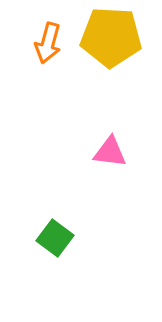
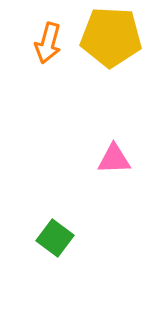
pink triangle: moved 4 px right, 7 px down; rotated 9 degrees counterclockwise
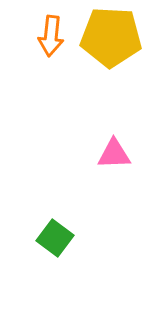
orange arrow: moved 3 px right, 7 px up; rotated 9 degrees counterclockwise
pink triangle: moved 5 px up
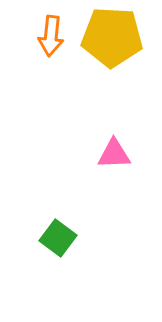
yellow pentagon: moved 1 px right
green square: moved 3 px right
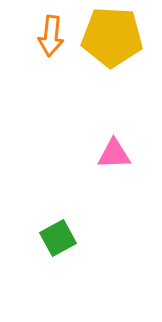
green square: rotated 24 degrees clockwise
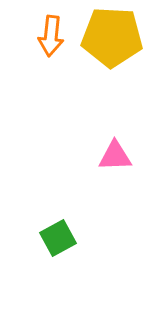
pink triangle: moved 1 px right, 2 px down
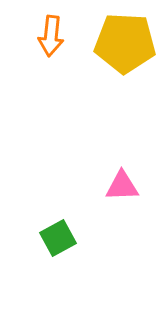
yellow pentagon: moved 13 px right, 6 px down
pink triangle: moved 7 px right, 30 px down
